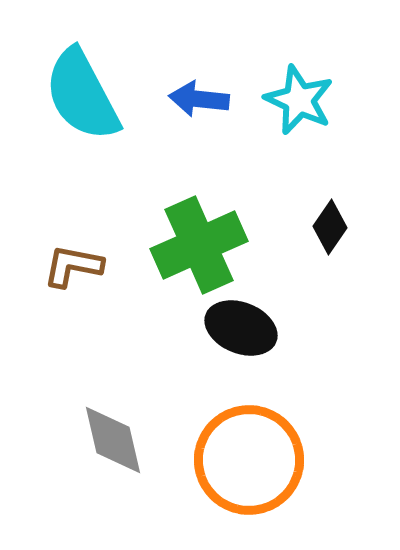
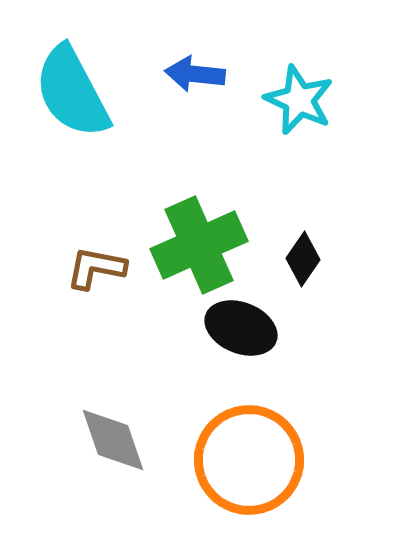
cyan semicircle: moved 10 px left, 3 px up
blue arrow: moved 4 px left, 25 px up
black diamond: moved 27 px left, 32 px down
brown L-shape: moved 23 px right, 2 px down
gray diamond: rotated 6 degrees counterclockwise
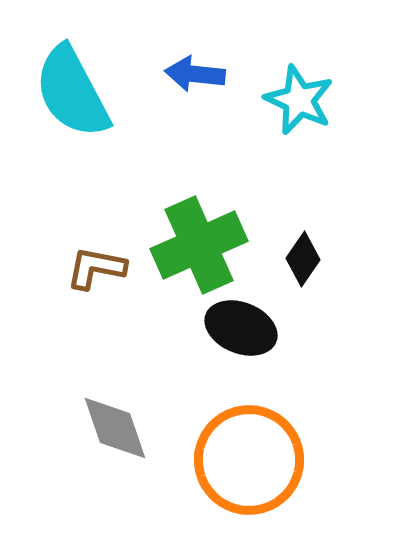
gray diamond: moved 2 px right, 12 px up
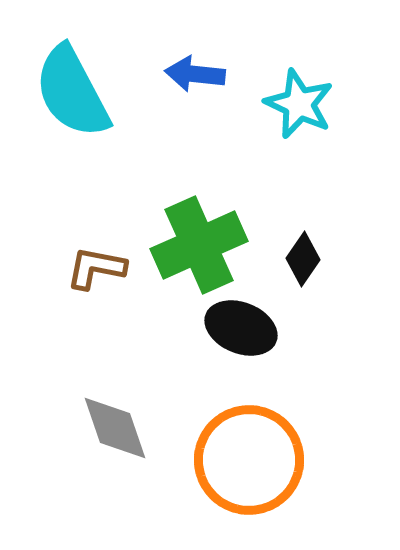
cyan star: moved 4 px down
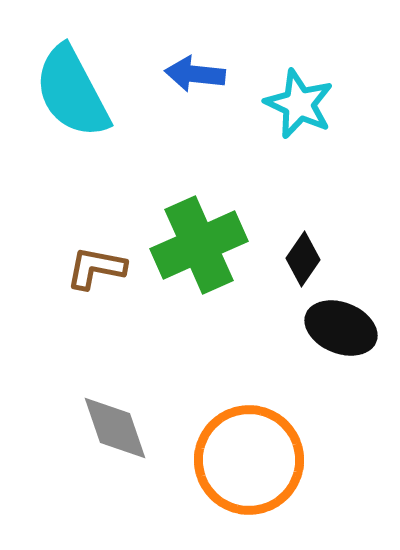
black ellipse: moved 100 px right
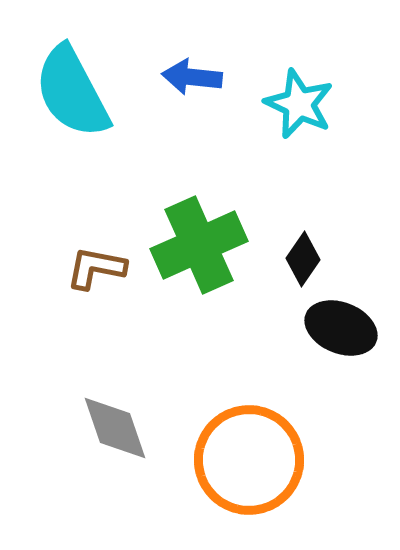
blue arrow: moved 3 px left, 3 px down
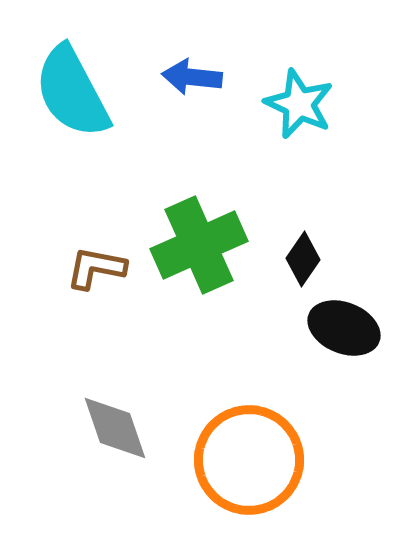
black ellipse: moved 3 px right
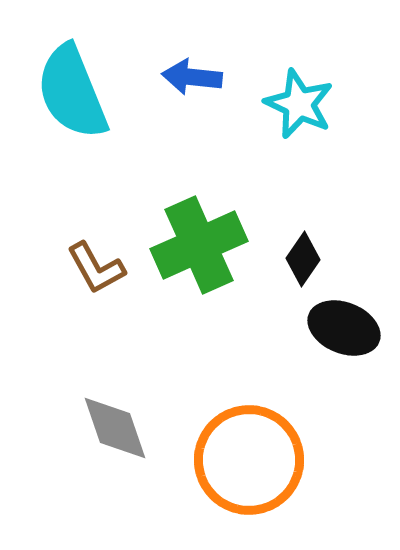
cyan semicircle: rotated 6 degrees clockwise
brown L-shape: rotated 130 degrees counterclockwise
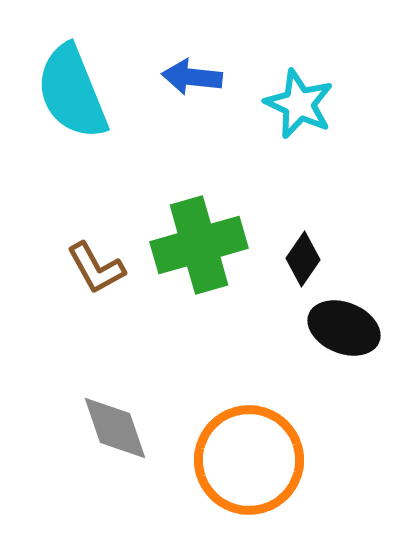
green cross: rotated 8 degrees clockwise
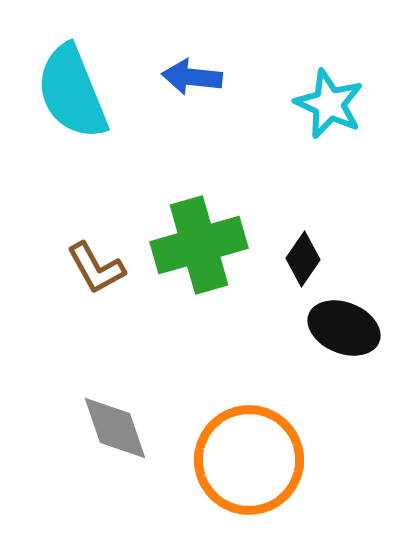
cyan star: moved 30 px right
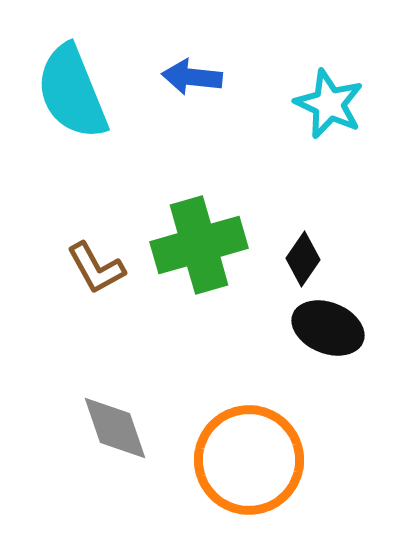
black ellipse: moved 16 px left
